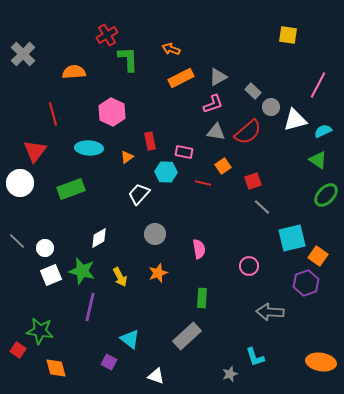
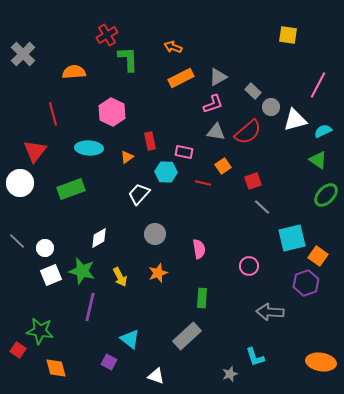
orange arrow at (171, 49): moved 2 px right, 2 px up
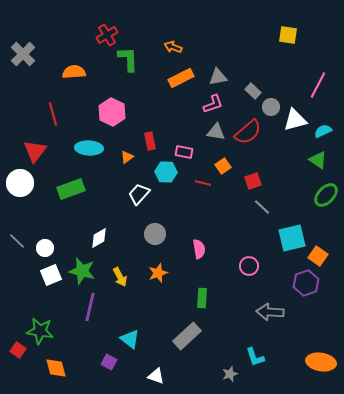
gray triangle at (218, 77): rotated 18 degrees clockwise
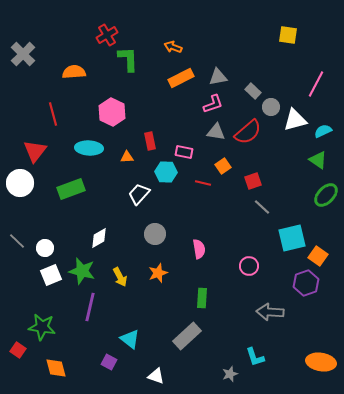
pink line at (318, 85): moved 2 px left, 1 px up
orange triangle at (127, 157): rotated 32 degrees clockwise
green star at (40, 331): moved 2 px right, 4 px up
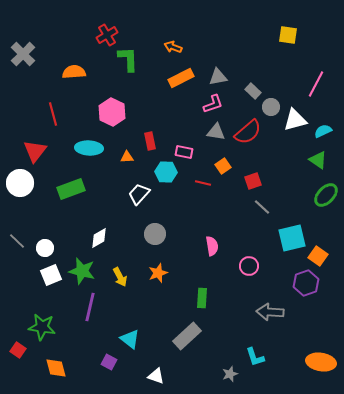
pink semicircle at (199, 249): moved 13 px right, 3 px up
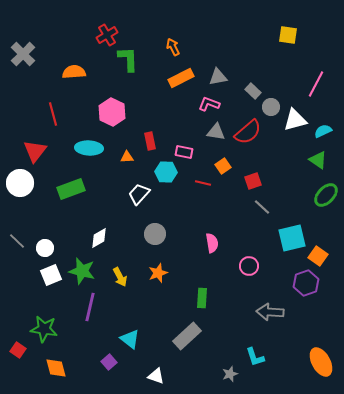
orange arrow at (173, 47): rotated 42 degrees clockwise
pink L-shape at (213, 104): moved 4 px left; rotated 140 degrees counterclockwise
pink semicircle at (212, 246): moved 3 px up
green star at (42, 327): moved 2 px right, 2 px down
purple square at (109, 362): rotated 21 degrees clockwise
orange ellipse at (321, 362): rotated 52 degrees clockwise
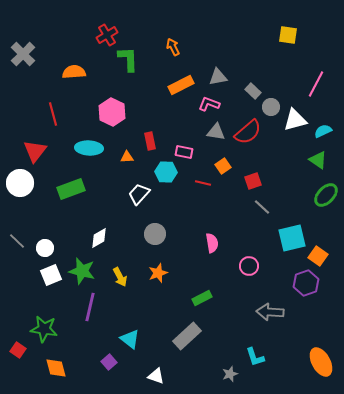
orange rectangle at (181, 78): moved 7 px down
green rectangle at (202, 298): rotated 60 degrees clockwise
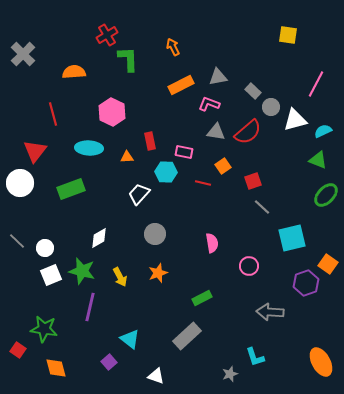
green triangle at (318, 160): rotated 12 degrees counterclockwise
orange square at (318, 256): moved 10 px right, 8 px down
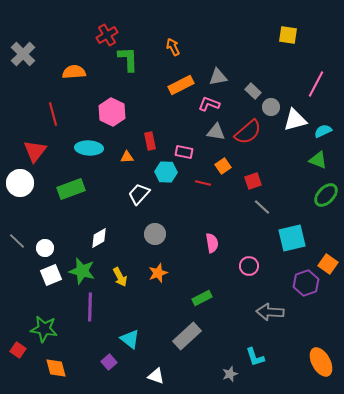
purple line at (90, 307): rotated 12 degrees counterclockwise
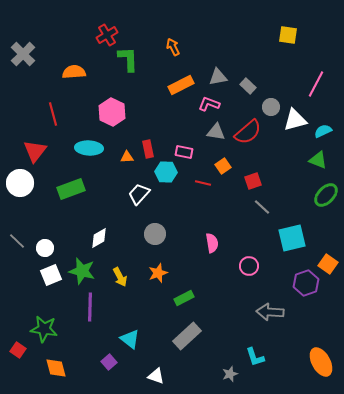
gray rectangle at (253, 91): moved 5 px left, 5 px up
red rectangle at (150, 141): moved 2 px left, 8 px down
green rectangle at (202, 298): moved 18 px left
